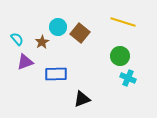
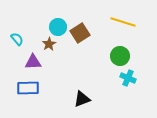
brown square: rotated 18 degrees clockwise
brown star: moved 7 px right, 2 px down
purple triangle: moved 8 px right; rotated 18 degrees clockwise
blue rectangle: moved 28 px left, 14 px down
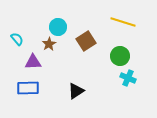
brown square: moved 6 px right, 8 px down
black triangle: moved 6 px left, 8 px up; rotated 12 degrees counterclockwise
